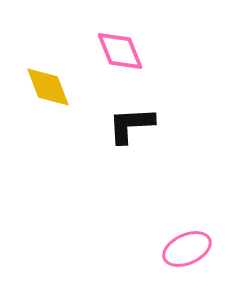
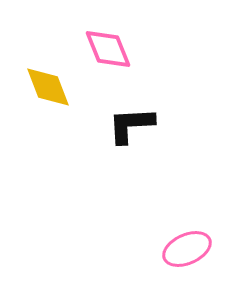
pink diamond: moved 12 px left, 2 px up
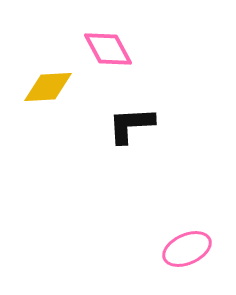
pink diamond: rotated 6 degrees counterclockwise
yellow diamond: rotated 72 degrees counterclockwise
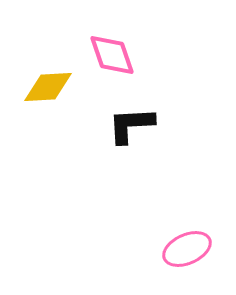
pink diamond: moved 4 px right, 6 px down; rotated 9 degrees clockwise
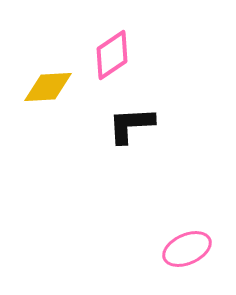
pink diamond: rotated 75 degrees clockwise
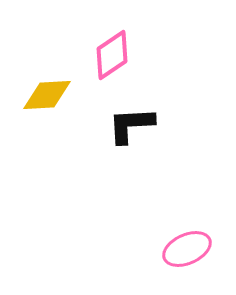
yellow diamond: moved 1 px left, 8 px down
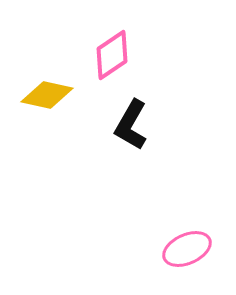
yellow diamond: rotated 15 degrees clockwise
black L-shape: rotated 57 degrees counterclockwise
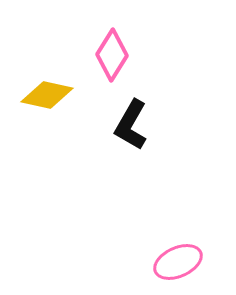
pink diamond: rotated 24 degrees counterclockwise
pink ellipse: moved 9 px left, 13 px down
